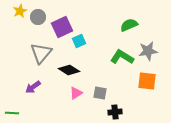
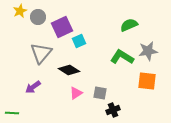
black cross: moved 2 px left, 2 px up; rotated 16 degrees counterclockwise
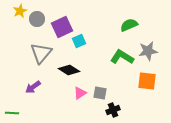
gray circle: moved 1 px left, 2 px down
pink triangle: moved 4 px right
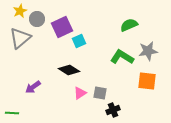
gray triangle: moved 21 px left, 15 px up; rotated 10 degrees clockwise
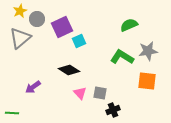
pink triangle: rotated 40 degrees counterclockwise
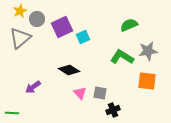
cyan square: moved 4 px right, 4 px up
